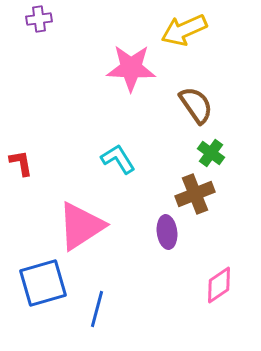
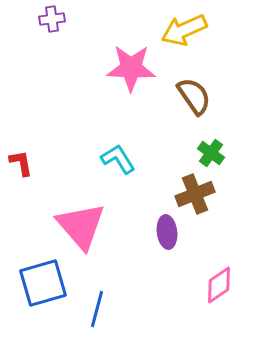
purple cross: moved 13 px right
brown semicircle: moved 2 px left, 9 px up
pink triangle: rotated 38 degrees counterclockwise
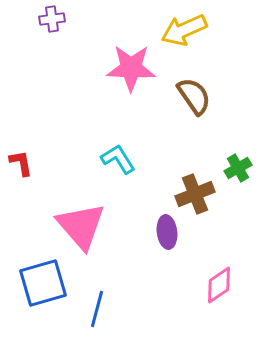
green cross: moved 27 px right, 15 px down; rotated 24 degrees clockwise
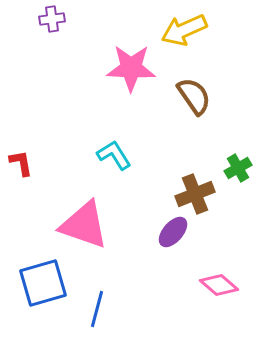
cyan L-shape: moved 4 px left, 4 px up
pink triangle: moved 3 px right, 1 px up; rotated 30 degrees counterclockwise
purple ellipse: moved 6 px right; rotated 48 degrees clockwise
pink diamond: rotated 75 degrees clockwise
